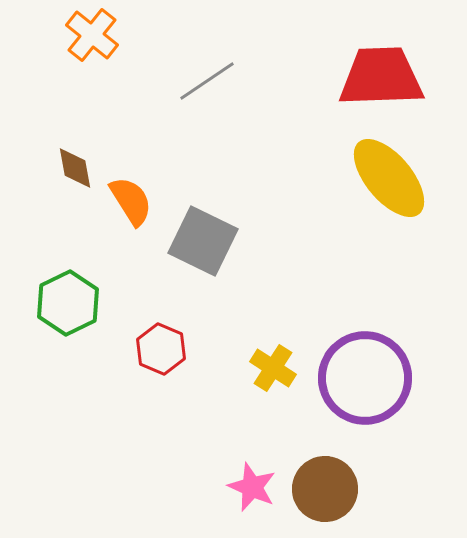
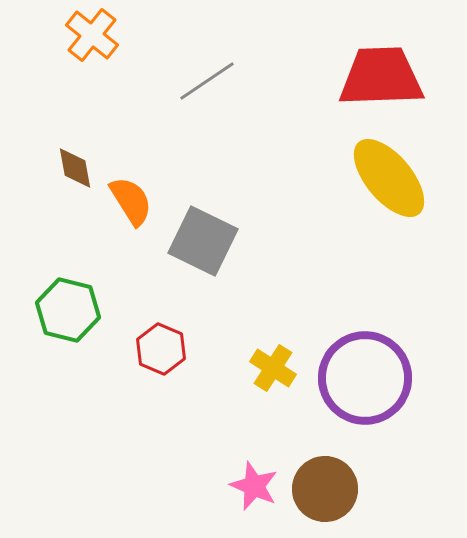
green hexagon: moved 7 px down; rotated 20 degrees counterclockwise
pink star: moved 2 px right, 1 px up
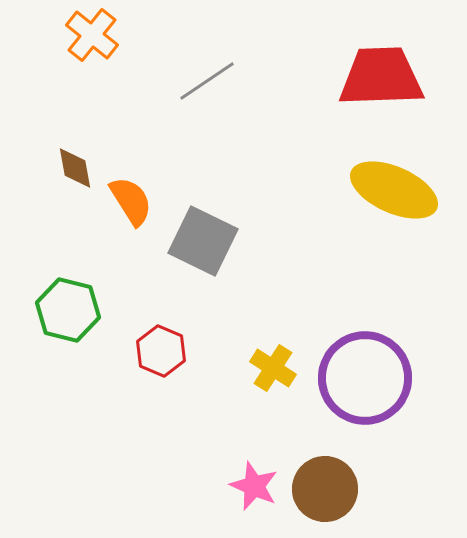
yellow ellipse: moved 5 px right, 12 px down; rotated 26 degrees counterclockwise
red hexagon: moved 2 px down
